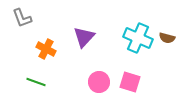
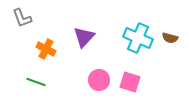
brown semicircle: moved 3 px right
pink circle: moved 2 px up
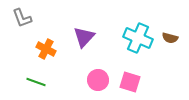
pink circle: moved 1 px left
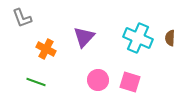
brown semicircle: rotated 77 degrees clockwise
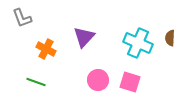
cyan cross: moved 5 px down
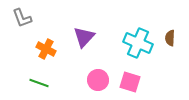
green line: moved 3 px right, 1 px down
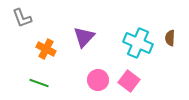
pink square: moved 1 px left, 1 px up; rotated 20 degrees clockwise
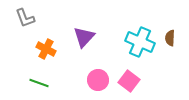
gray L-shape: moved 3 px right
cyan cross: moved 2 px right, 1 px up
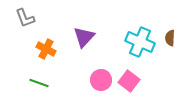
pink circle: moved 3 px right
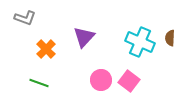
gray L-shape: rotated 50 degrees counterclockwise
orange cross: rotated 18 degrees clockwise
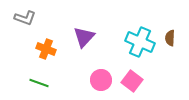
orange cross: rotated 24 degrees counterclockwise
pink square: moved 3 px right
